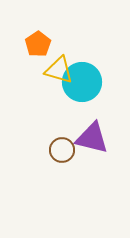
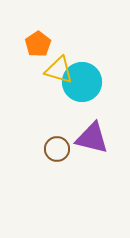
brown circle: moved 5 px left, 1 px up
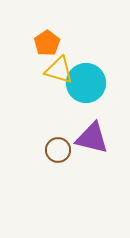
orange pentagon: moved 9 px right, 1 px up
cyan circle: moved 4 px right, 1 px down
brown circle: moved 1 px right, 1 px down
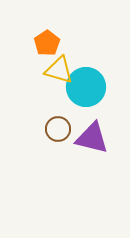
cyan circle: moved 4 px down
brown circle: moved 21 px up
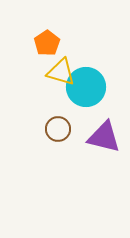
yellow triangle: moved 2 px right, 2 px down
purple triangle: moved 12 px right, 1 px up
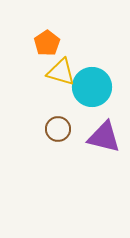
cyan circle: moved 6 px right
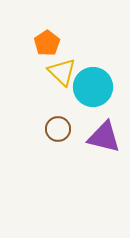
yellow triangle: moved 1 px right; rotated 28 degrees clockwise
cyan circle: moved 1 px right
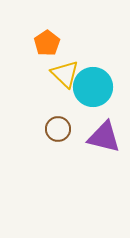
yellow triangle: moved 3 px right, 2 px down
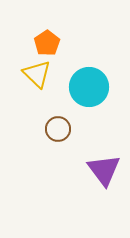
yellow triangle: moved 28 px left
cyan circle: moved 4 px left
purple triangle: moved 33 px down; rotated 39 degrees clockwise
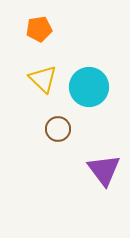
orange pentagon: moved 8 px left, 14 px up; rotated 25 degrees clockwise
yellow triangle: moved 6 px right, 5 px down
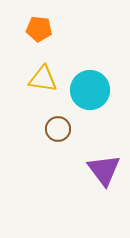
orange pentagon: rotated 15 degrees clockwise
yellow triangle: rotated 36 degrees counterclockwise
cyan circle: moved 1 px right, 3 px down
